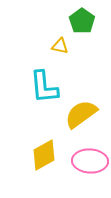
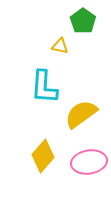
green pentagon: moved 1 px right
cyan L-shape: rotated 9 degrees clockwise
yellow diamond: moved 1 px left, 1 px down; rotated 20 degrees counterclockwise
pink ellipse: moved 1 px left, 1 px down; rotated 12 degrees counterclockwise
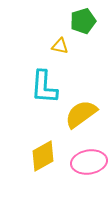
green pentagon: rotated 20 degrees clockwise
yellow diamond: rotated 20 degrees clockwise
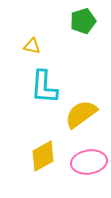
yellow triangle: moved 28 px left
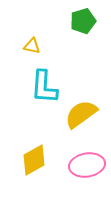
yellow diamond: moved 9 px left, 4 px down
pink ellipse: moved 2 px left, 3 px down
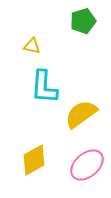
pink ellipse: rotated 32 degrees counterclockwise
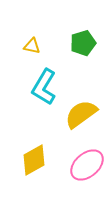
green pentagon: moved 22 px down
cyan L-shape: rotated 27 degrees clockwise
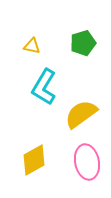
pink ellipse: moved 3 px up; rotated 60 degrees counterclockwise
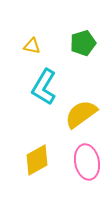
yellow diamond: moved 3 px right
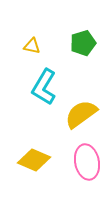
yellow diamond: moved 3 px left; rotated 52 degrees clockwise
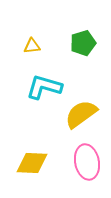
yellow triangle: rotated 18 degrees counterclockwise
cyan L-shape: rotated 75 degrees clockwise
yellow diamond: moved 2 px left, 3 px down; rotated 20 degrees counterclockwise
